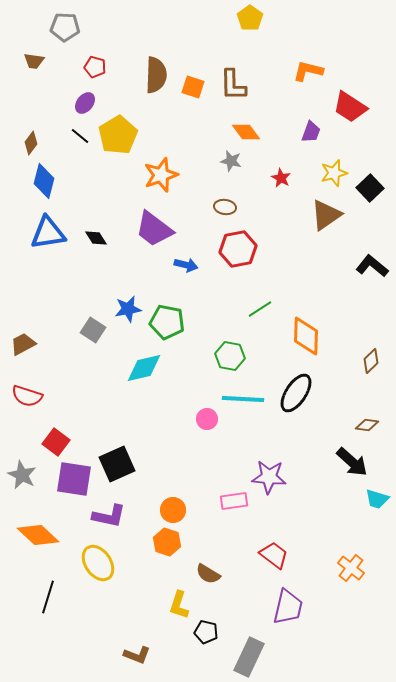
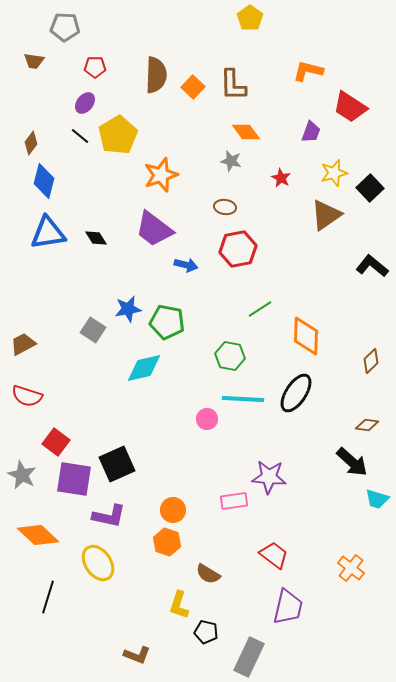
red pentagon at (95, 67): rotated 15 degrees counterclockwise
orange square at (193, 87): rotated 25 degrees clockwise
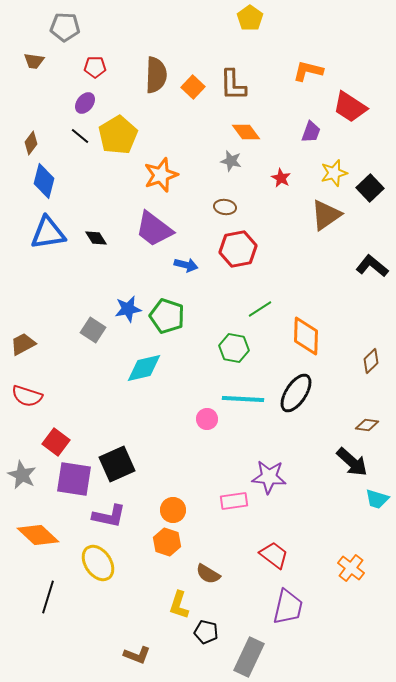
green pentagon at (167, 322): moved 6 px up; rotated 8 degrees clockwise
green hexagon at (230, 356): moved 4 px right, 8 px up
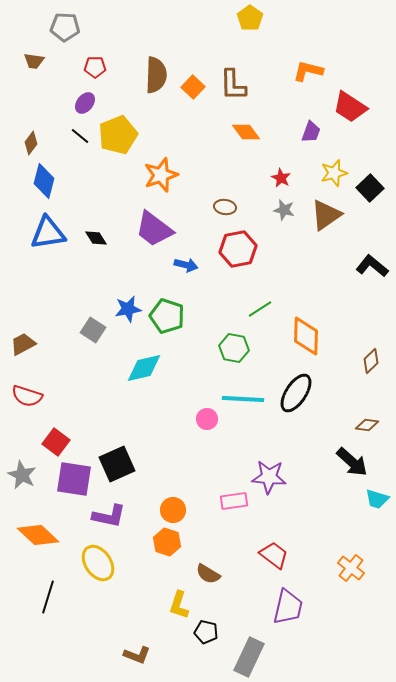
yellow pentagon at (118, 135): rotated 9 degrees clockwise
gray star at (231, 161): moved 53 px right, 49 px down
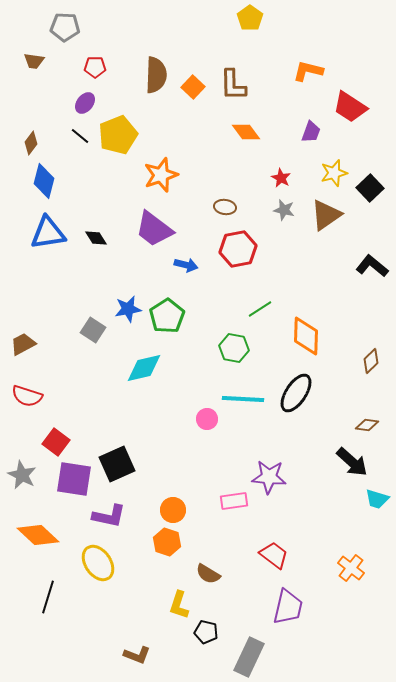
green pentagon at (167, 316): rotated 20 degrees clockwise
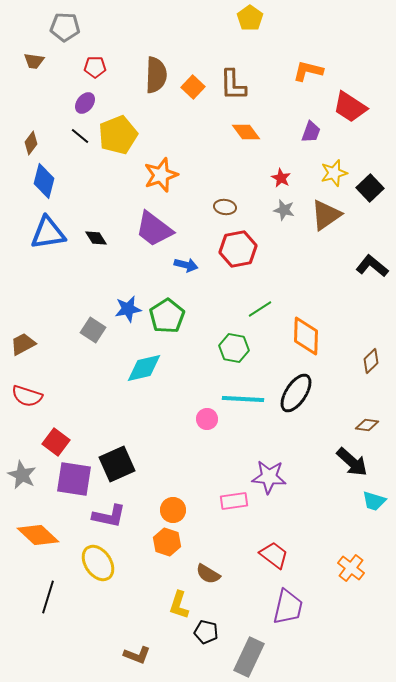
cyan trapezoid at (377, 499): moved 3 px left, 2 px down
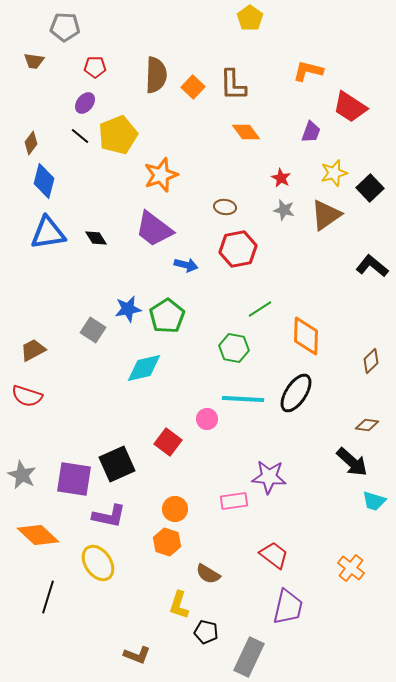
brown trapezoid at (23, 344): moved 10 px right, 6 px down
red square at (56, 442): moved 112 px right
orange circle at (173, 510): moved 2 px right, 1 px up
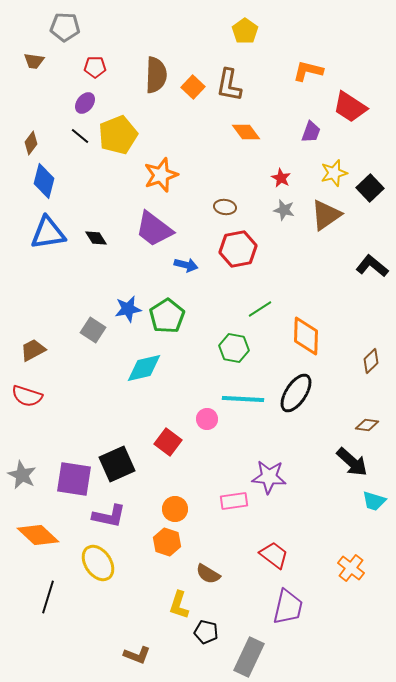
yellow pentagon at (250, 18): moved 5 px left, 13 px down
brown L-shape at (233, 85): moved 4 px left; rotated 12 degrees clockwise
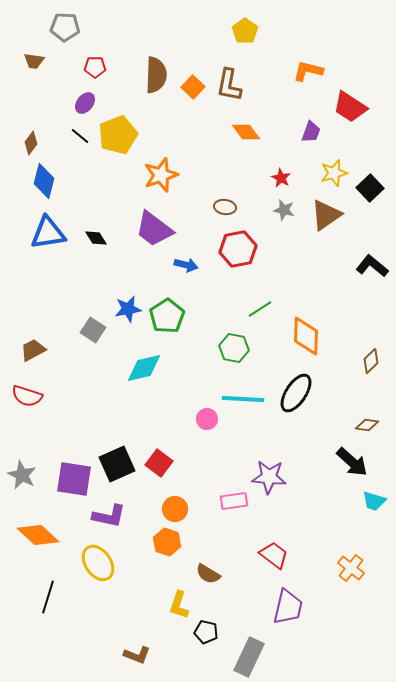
red square at (168, 442): moved 9 px left, 21 px down
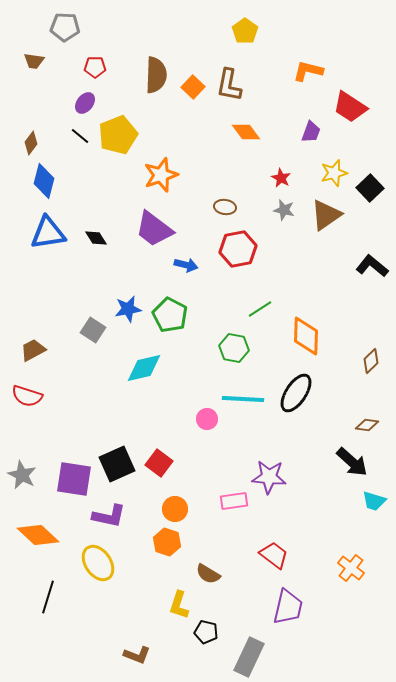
green pentagon at (167, 316): moved 3 px right, 1 px up; rotated 12 degrees counterclockwise
